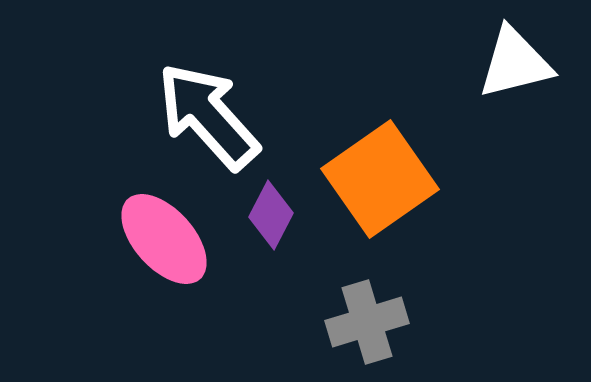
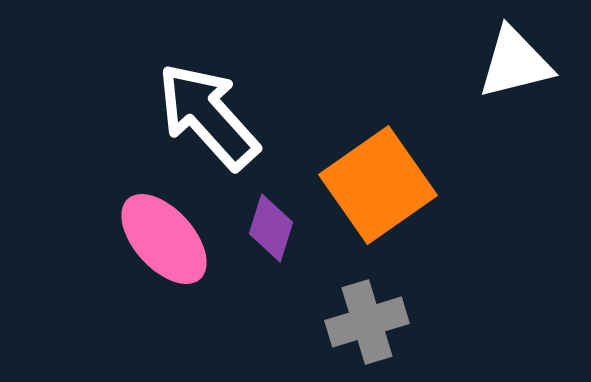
orange square: moved 2 px left, 6 px down
purple diamond: moved 13 px down; rotated 10 degrees counterclockwise
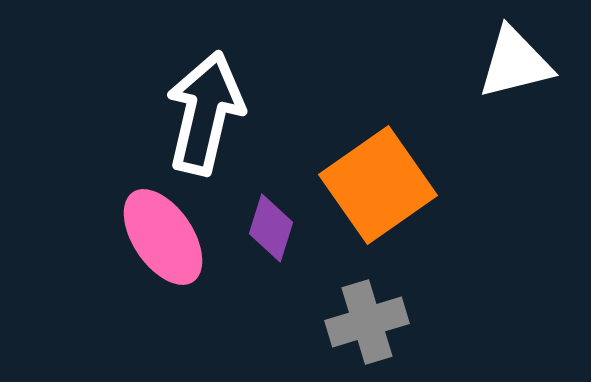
white arrow: moved 3 px left, 3 px up; rotated 55 degrees clockwise
pink ellipse: moved 1 px left, 2 px up; rotated 8 degrees clockwise
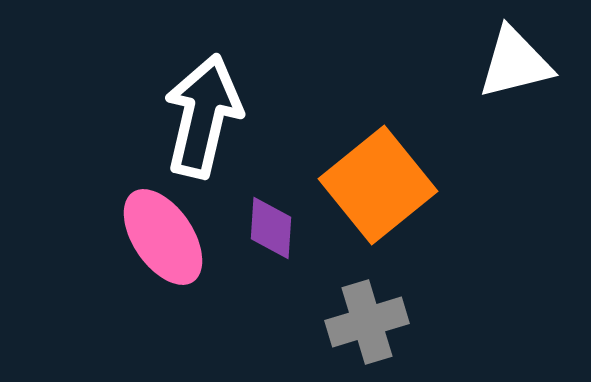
white arrow: moved 2 px left, 3 px down
orange square: rotated 4 degrees counterclockwise
purple diamond: rotated 14 degrees counterclockwise
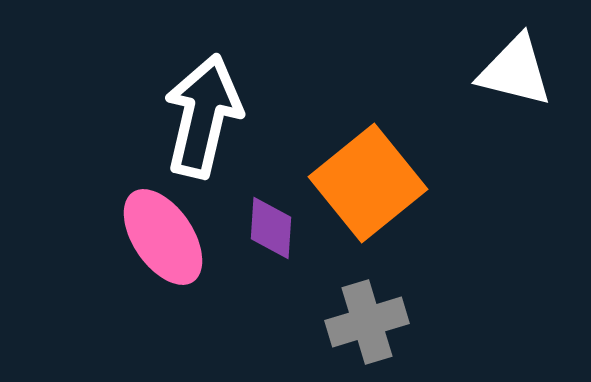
white triangle: moved 8 px down; rotated 28 degrees clockwise
orange square: moved 10 px left, 2 px up
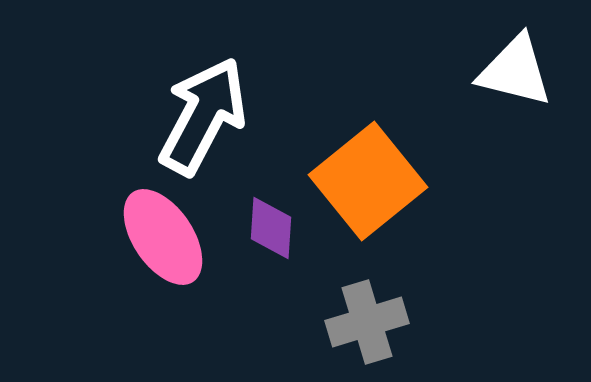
white arrow: rotated 15 degrees clockwise
orange square: moved 2 px up
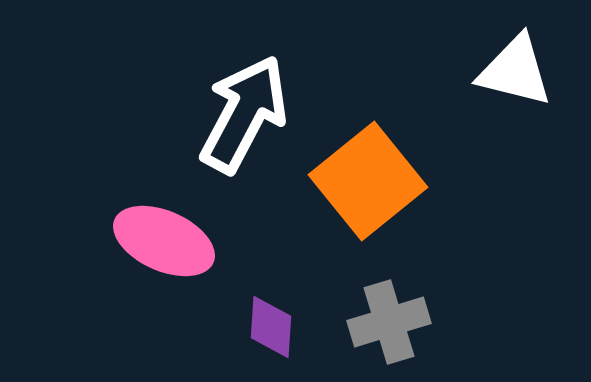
white arrow: moved 41 px right, 2 px up
purple diamond: moved 99 px down
pink ellipse: moved 1 px right, 4 px down; rotated 32 degrees counterclockwise
gray cross: moved 22 px right
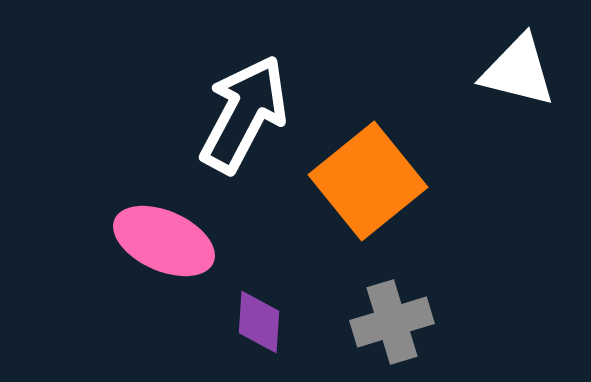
white triangle: moved 3 px right
gray cross: moved 3 px right
purple diamond: moved 12 px left, 5 px up
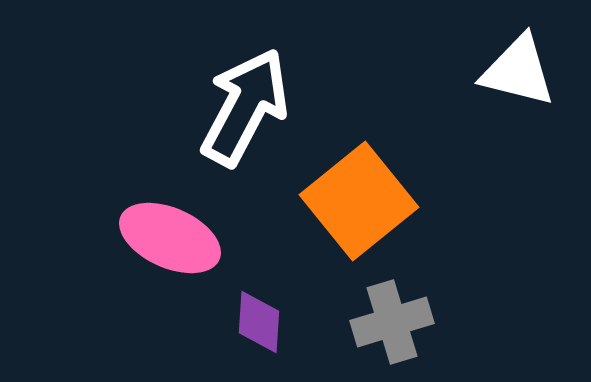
white arrow: moved 1 px right, 7 px up
orange square: moved 9 px left, 20 px down
pink ellipse: moved 6 px right, 3 px up
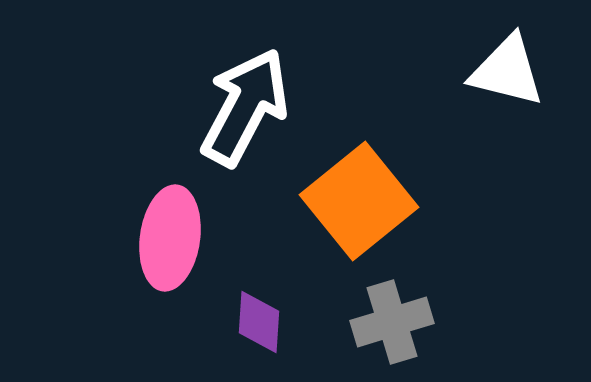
white triangle: moved 11 px left
pink ellipse: rotated 74 degrees clockwise
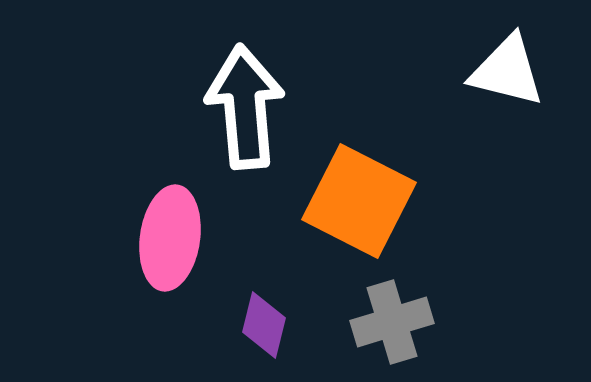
white arrow: rotated 33 degrees counterclockwise
orange square: rotated 24 degrees counterclockwise
purple diamond: moved 5 px right, 3 px down; rotated 10 degrees clockwise
